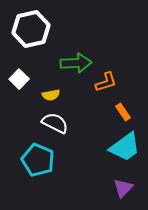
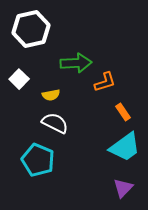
orange L-shape: moved 1 px left
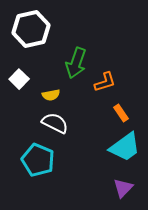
green arrow: rotated 112 degrees clockwise
orange rectangle: moved 2 px left, 1 px down
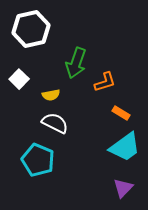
orange rectangle: rotated 24 degrees counterclockwise
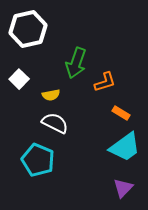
white hexagon: moved 3 px left
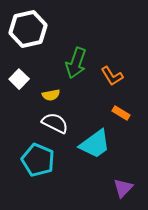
orange L-shape: moved 7 px right, 6 px up; rotated 75 degrees clockwise
cyan trapezoid: moved 30 px left, 3 px up
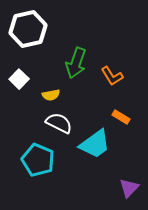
orange rectangle: moved 4 px down
white semicircle: moved 4 px right
purple triangle: moved 6 px right
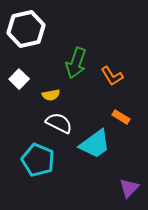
white hexagon: moved 2 px left
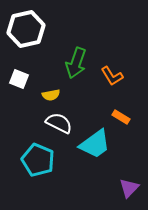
white square: rotated 24 degrees counterclockwise
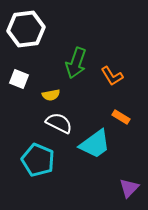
white hexagon: rotated 6 degrees clockwise
